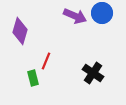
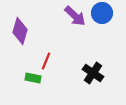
purple arrow: rotated 20 degrees clockwise
green rectangle: rotated 63 degrees counterclockwise
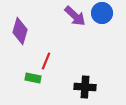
black cross: moved 8 px left, 14 px down; rotated 30 degrees counterclockwise
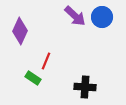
blue circle: moved 4 px down
purple diamond: rotated 8 degrees clockwise
green rectangle: rotated 21 degrees clockwise
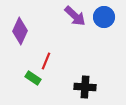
blue circle: moved 2 px right
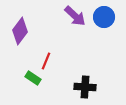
purple diamond: rotated 12 degrees clockwise
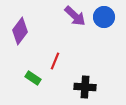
red line: moved 9 px right
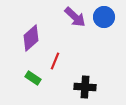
purple arrow: moved 1 px down
purple diamond: moved 11 px right, 7 px down; rotated 12 degrees clockwise
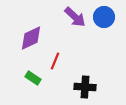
purple diamond: rotated 16 degrees clockwise
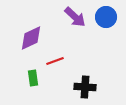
blue circle: moved 2 px right
red line: rotated 48 degrees clockwise
green rectangle: rotated 49 degrees clockwise
